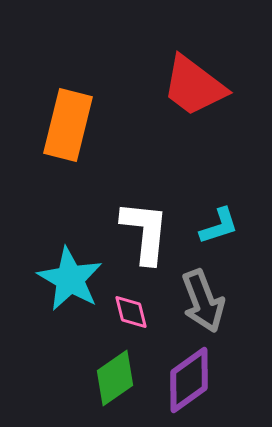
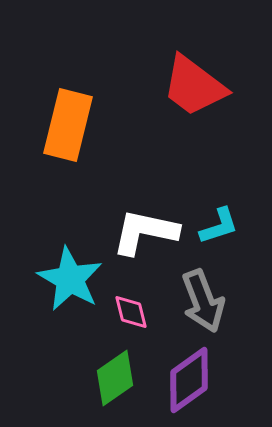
white L-shape: rotated 84 degrees counterclockwise
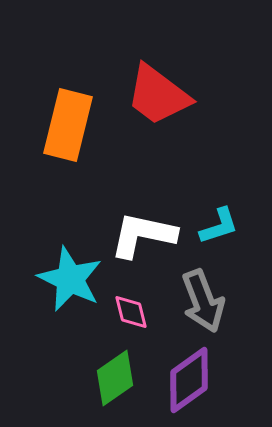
red trapezoid: moved 36 px left, 9 px down
white L-shape: moved 2 px left, 3 px down
cyan star: rotated 4 degrees counterclockwise
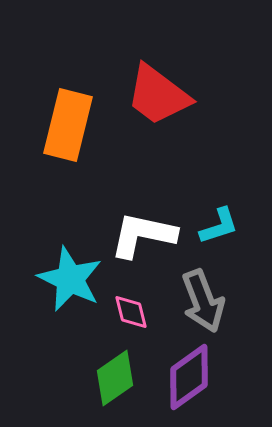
purple diamond: moved 3 px up
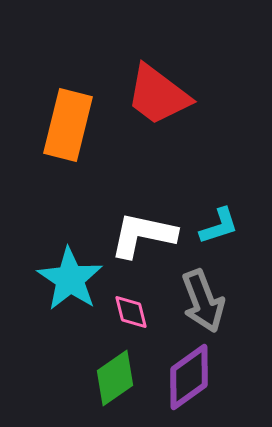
cyan star: rotated 8 degrees clockwise
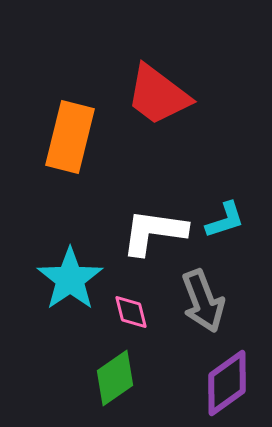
orange rectangle: moved 2 px right, 12 px down
cyan L-shape: moved 6 px right, 6 px up
white L-shape: moved 11 px right, 3 px up; rotated 4 degrees counterclockwise
cyan star: rotated 4 degrees clockwise
purple diamond: moved 38 px right, 6 px down
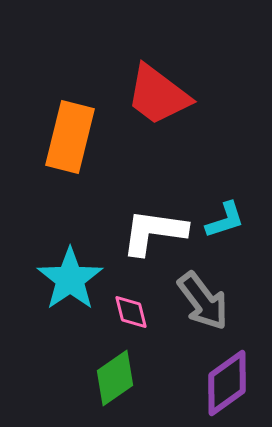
gray arrow: rotated 16 degrees counterclockwise
